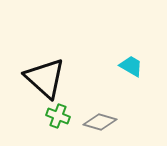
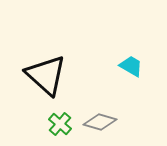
black triangle: moved 1 px right, 3 px up
green cross: moved 2 px right, 8 px down; rotated 20 degrees clockwise
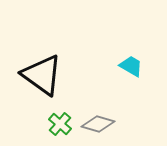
black triangle: moved 4 px left; rotated 6 degrees counterclockwise
gray diamond: moved 2 px left, 2 px down
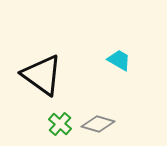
cyan trapezoid: moved 12 px left, 6 px up
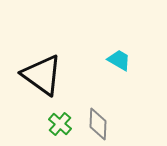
gray diamond: rotated 76 degrees clockwise
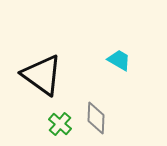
gray diamond: moved 2 px left, 6 px up
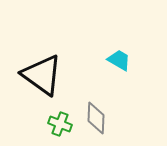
green cross: rotated 20 degrees counterclockwise
